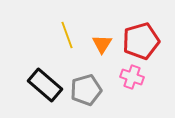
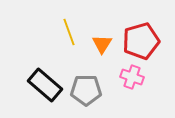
yellow line: moved 2 px right, 3 px up
gray pentagon: rotated 16 degrees clockwise
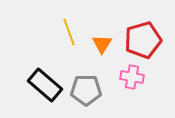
red pentagon: moved 2 px right, 1 px up
pink cross: rotated 10 degrees counterclockwise
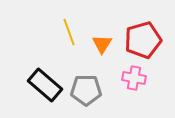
pink cross: moved 2 px right, 1 px down
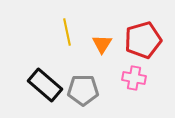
yellow line: moved 2 px left; rotated 8 degrees clockwise
gray pentagon: moved 3 px left
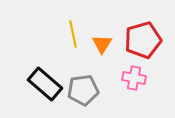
yellow line: moved 6 px right, 2 px down
black rectangle: moved 1 px up
gray pentagon: rotated 8 degrees counterclockwise
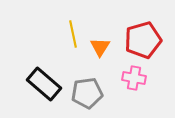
orange triangle: moved 2 px left, 3 px down
black rectangle: moved 1 px left
gray pentagon: moved 4 px right, 3 px down
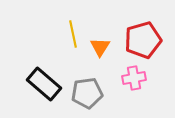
pink cross: rotated 20 degrees counterclockwise
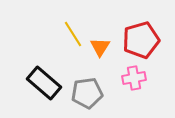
yellow line: rotated 20 degrees counterclockwise
red pentagon: moved 2 px left
black rectangle: moved 1 px up
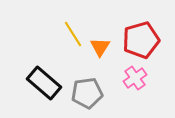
pink cross: moved 1 px right; rotated 25 degrees counterclockwise
